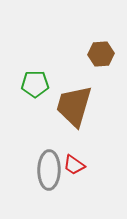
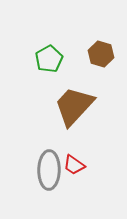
brown hexagon: rotated 20 degrees clockwise
green pentagon: moved 14 px right, 25 px up; rotated 28 degrees counterclockwise
brown trapezoid: rotated 27 degrees clockwise
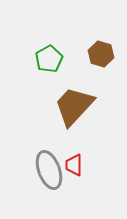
red trapezoid: rotated 55 degrees clockwise
gray ellipse: rotated 21 degrees counterclockwise
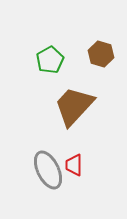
green pentagon: moved 1 px right, 1 px down
gray ellipse: moved 1 px left; rotated 6 degrees counterclockwise
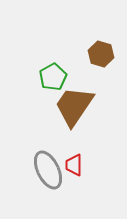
green pentagon: moved 3 px right, 17 px down
brown trapezoid: rotated 9 degrees counterclockwise
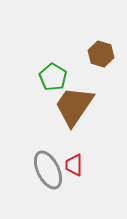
green pentagon: rotated 12 degrees counterclockwise
